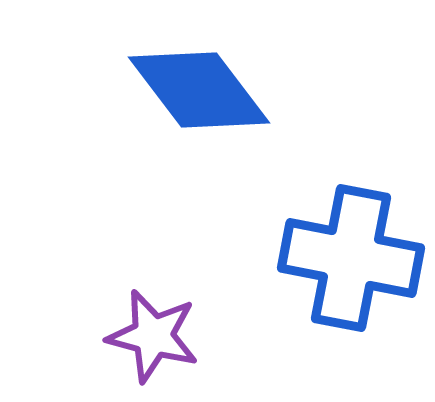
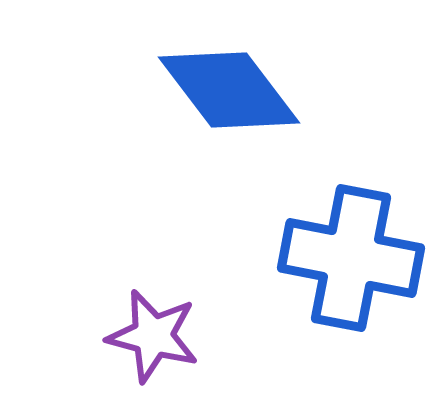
blue diamond: moved 30 px right
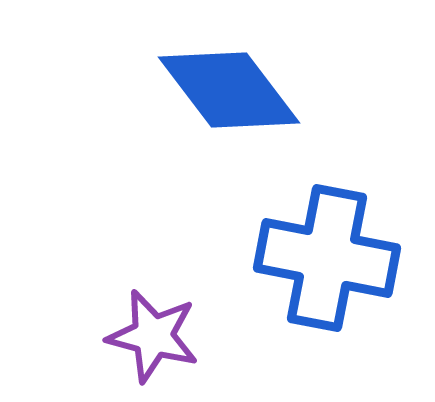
blue cross: moved 24 px left
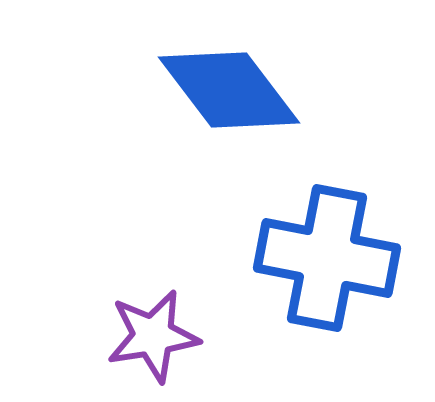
purple star: rotated 24 degrees counterclockwise
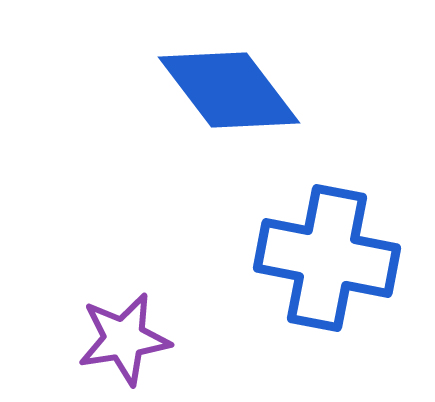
purple star: moved 29 px left, 3 px down
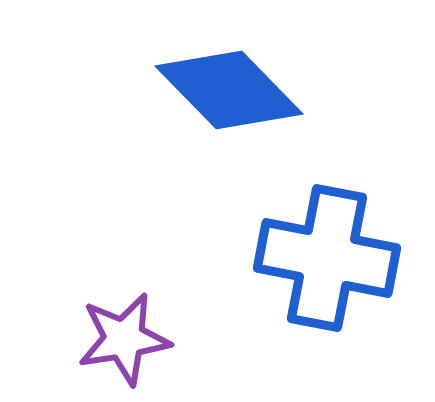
blue diamond: rotated 7 degrees counterclockwise
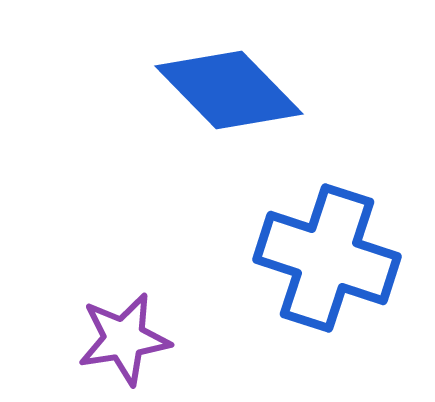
blue cross: rotated 7 degrees clockwise
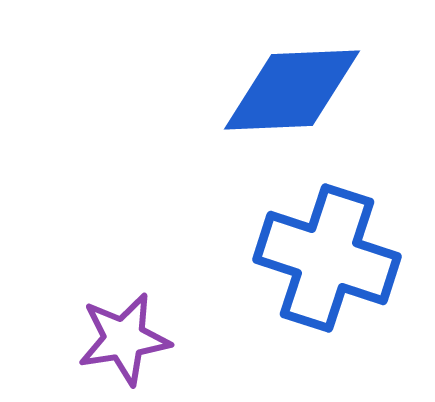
blue diamond: moved 63 px right; rotated 48 degrees counterclockwise
